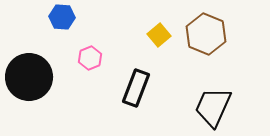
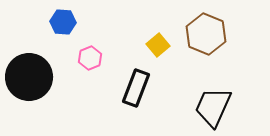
blue hexagon: moved 1 px right, 5 px down
yellow square: moved 1 px left, 10 px down
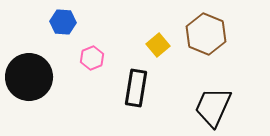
pink hexagon: moved 2 px right
black rectangle: rotated 12 degrees counterclockwise
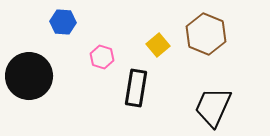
pink hexagon: moved 10 px right, 1 px up; rotated 20 degrees counterclockwise
black circle: moved 1 px up
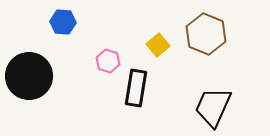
pink hexagon: moved 6 px right, 4 px down
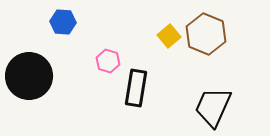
yellow square: moved 11 px right, 9 px up
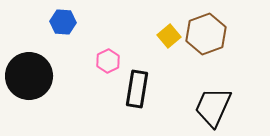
brown hexagon: rotated 18 degrees clockwise
pink hexagon: rotated 15 degrees clockwise
black rectangle: moved 1 px right, 1 px down
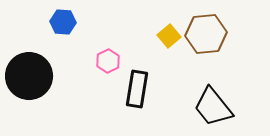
brown hexagon: rotated 15 degrees clockwise
black trapezoid: rotated 63 degrees counterclockwise
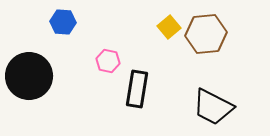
yellow square: moved 9 px up
pink hexagon: rotated 20 degrees counterclockwise
black trapezoid: rotated 24 degrees counterclockwise
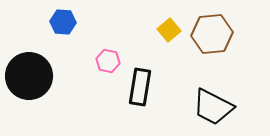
yellow square: moved 3 px down
brown hexagon: moved 6 px right
black rectangle: moved 3 px right, 2 px up
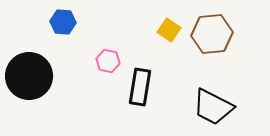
yellow square: rotated 15 degrees counterclockwise
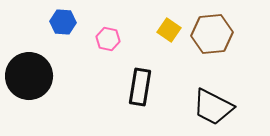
pink hexagon: moved 22 px up
